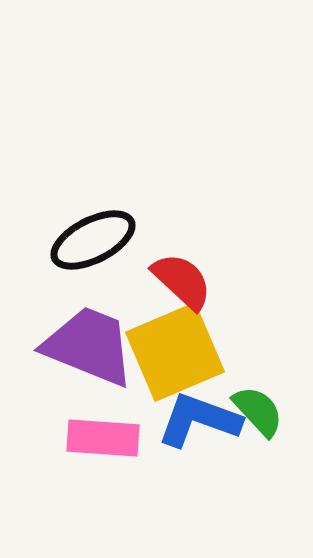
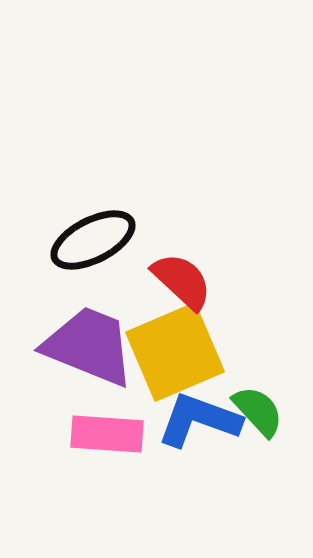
pink rectangle: moved 4 px right, 4 px up
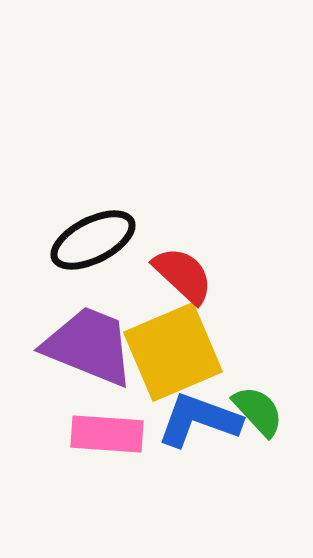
red semicircle: moved 1 px right, 6 px up
yellow square: moved 2 px left
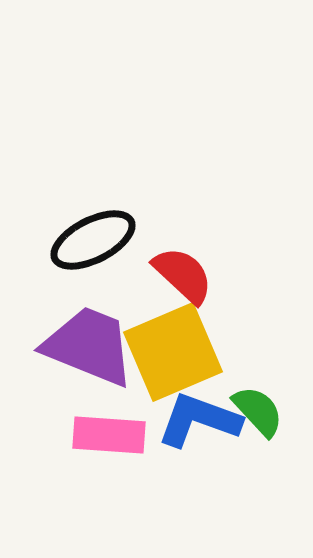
pink rectangle: moved 2 px right, 1 px down
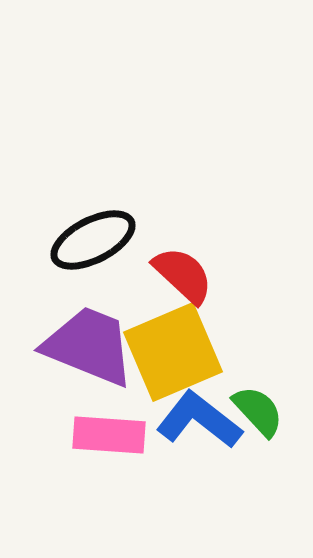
blue L-shape: rotated 18 degrees clockwise
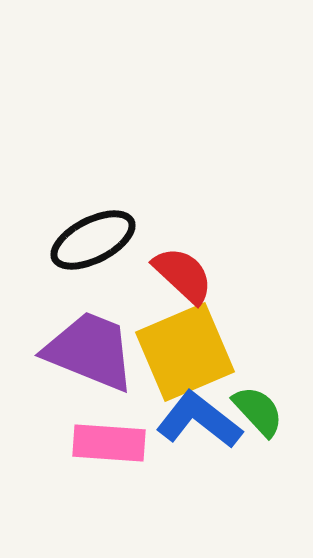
purple trapezoid: moved 1 px right, 5 px down
yellow square: moved 12 px right
pink rectangle: moved 8 px down
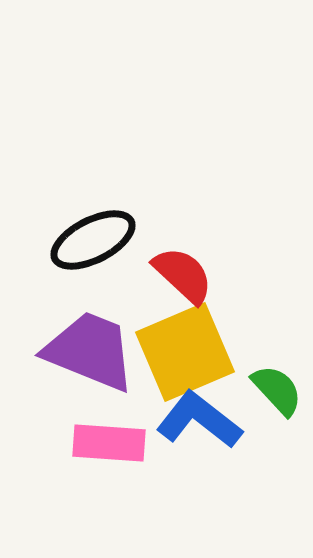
green semicircle: moved 19 px right, 21 px up
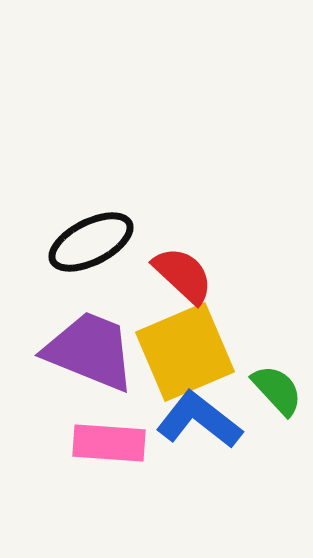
black ellipse: moved 2 px left, 2 px down
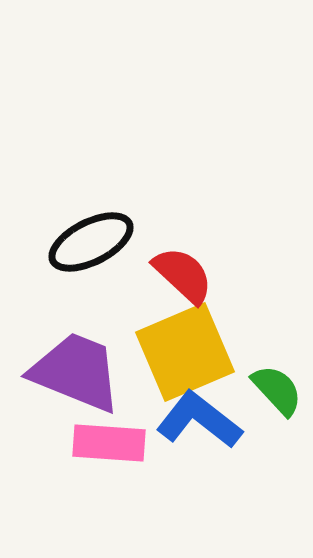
purple trapezoid: moved 14 px left, 21 px down
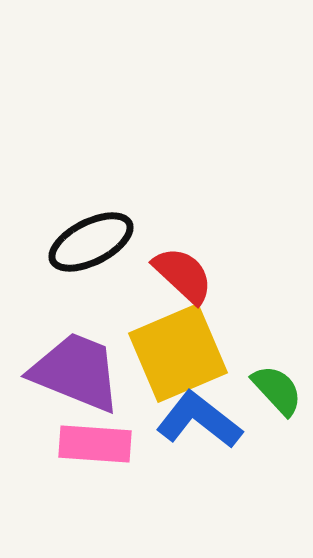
yellow square: moved 7 px left, 1 px down
pink rectangle: moved 14 px left, 1 px down
